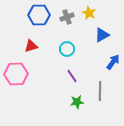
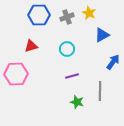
purple line: rotated 72 degrees counterclockwise
green star: rotated 24 degrees clockwise
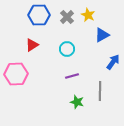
yellow star: moved 1 px left, 2 px down
gray cross: rotated 24 degrees counterclockwise
red triangle: moved 1 px right, 1 px up; rotated 16 degrees counterclockwise
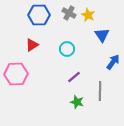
gray cross: moved 2 px right, 4 px up; rotated 16 degrees counterclockwise
blue triangle: rotated 35 degrees counterclockwise
purple line: moved 2 px right, 1 px down; rotated 24 degrees counterclockwise
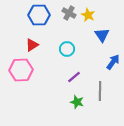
pink hexagon: moved 5 px right, 4 px up
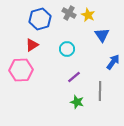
blue hexagon: moved 1 px right, 4 px down; rotated 15 degrees counterclockwise
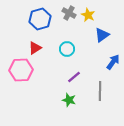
blue triangle: rotated 28 degrees clockwise
red triangle: moved 3 px right, 3 px down
green star: moved 8 px left, 2 px up
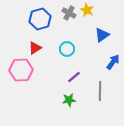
yellow star: moved 1 px left, 5 px up
green star: rotated 24 degrees counterclockwise
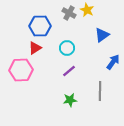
blue hexagon: moved 7 px down; rotated 15 degrees clockwise
cyan circle: moved 1 px up
purple line: moved 5 px left, 6 px up
green star: moved 1 px right
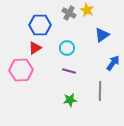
blue hexagon: moved 1 px up
blue arrow: moved 1 px down
purple line: rotated 56 degrees clockwise
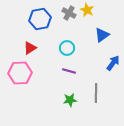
blue hexagon: moved 6 px up; rotated 10 degrees counterclockwise
red triangle: moved 5 px left
pink hexagon: moved 1 px left, 3 px down
gray line: moved 4 px left, 2 px down
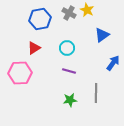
red triangle: moved 4 px right
